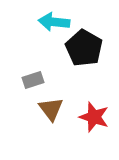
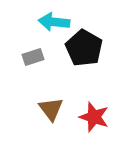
gray rectangle: moved 23 px up
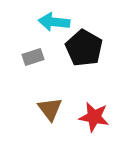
brown triangle: moved 1 px left
red star: rotated 8 degrees counterclockwise
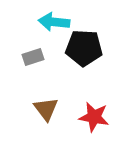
black pentagon: rotated 27 degrees counterclockwise
brown triangle: moved 4 px left
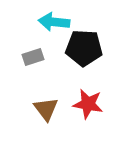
red star: moved 6 px left, 13 px up
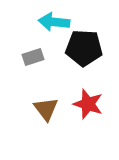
red star: rotated 8 degrees clockwise
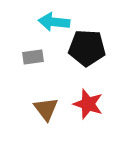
black pentagon: moved 3 px right
gray rectangle: rotated 10 degrees clockwise
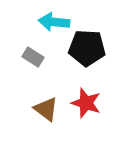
gray rectangle: rotated 40 degrees clockwise
red star: moved 2 px left, 1 px up
brown triangle: rotated 16 degrees counterclockwise
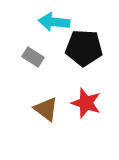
black pentagon: moved 3 px left
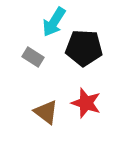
cyan arrow: rotated 64 degrees counterclockwise
brown triangle: moved 3 px down
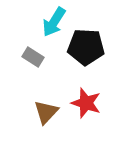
black pentagon: moved 2 px right, 1 px up
brown triangle: rotated 36 degrees clockwise
